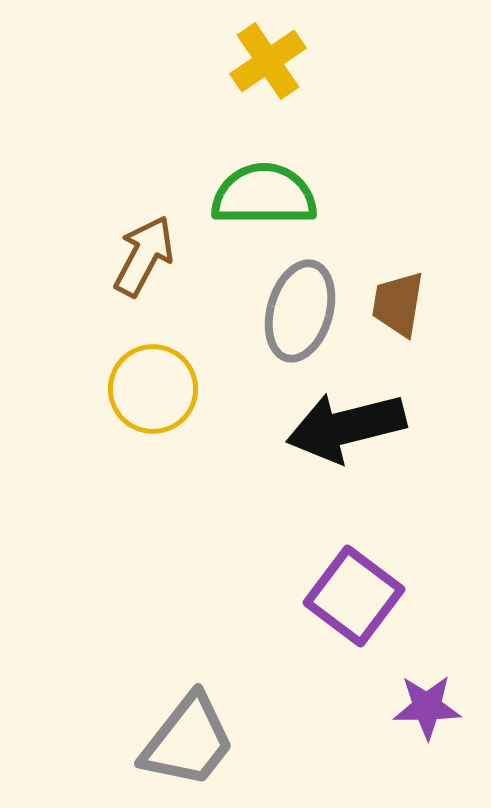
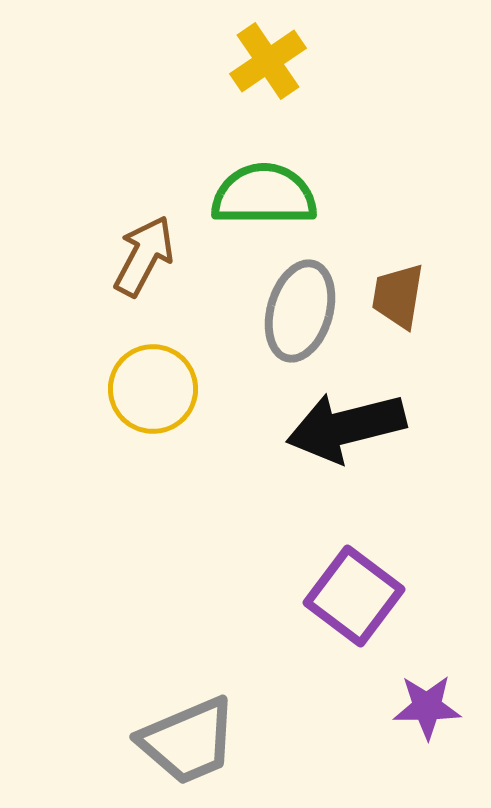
brown trapezoid: moved 8 px up
gray trapezoid: rotated 29 degrees clockwise
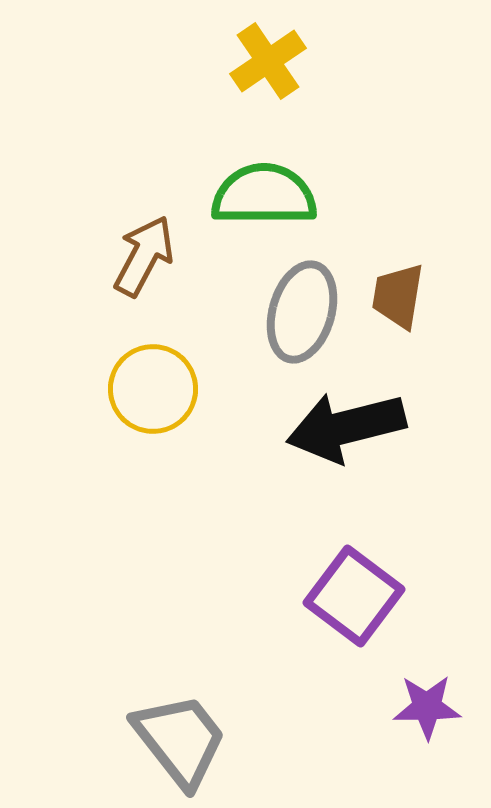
gray ellipse: moved 2 px right, 1 px down
gray trapezoid: moved 8 px left, 1 px up; rotated 105 degrees counterclockwise
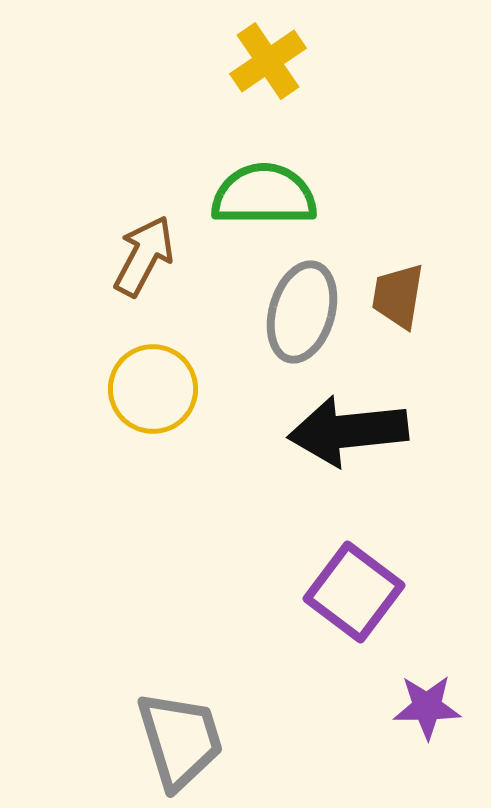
black arrow: moved 2 px right, 4 px down; rotated 8 degrees clockwise
purple square: moved 4 px up
gray trapezoid: rotated 21 degrees clockwise
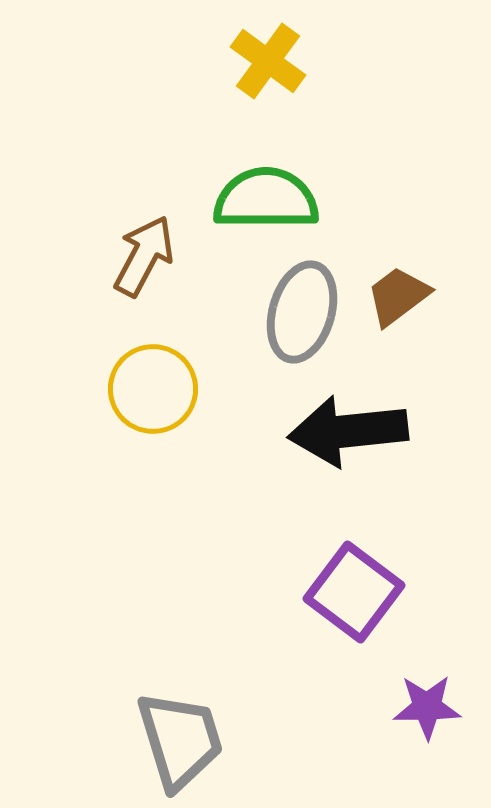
yellow cross: rotated 20 degrees counterclockwise
green semicircle: moved 2 px right, 4 px down
brown trapezoid: rotated 44 degrees clockwise
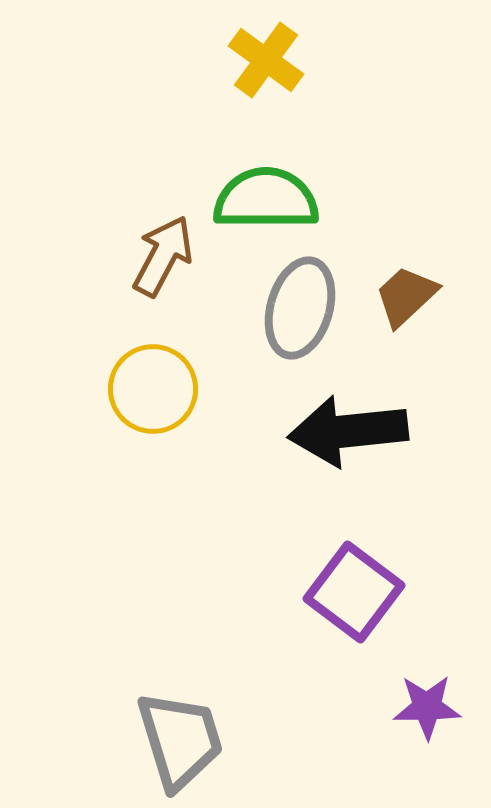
yellow cross: moved 2 px left, 1 px up
brown arrow: moved 19 px right
brown trapezoid: moved 8 px right; rotated 6 degrees counterclockwise
gray ellipse: moved 2 px left, 4 px up
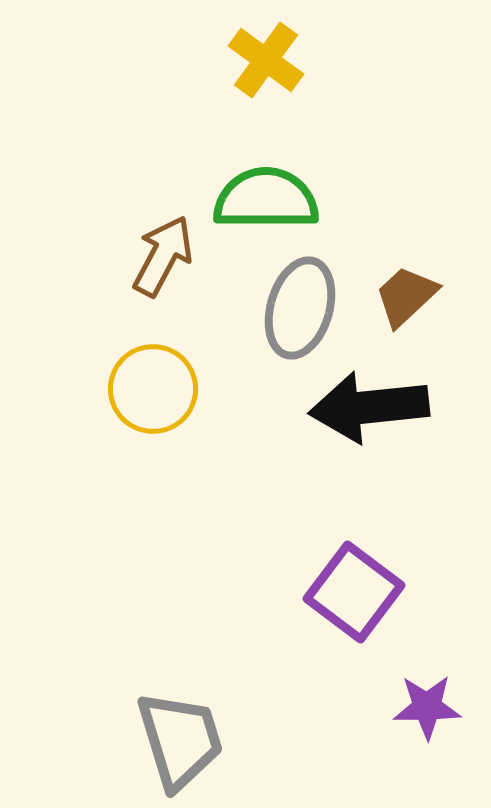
black arrow: moved 21 px right, 24 px up
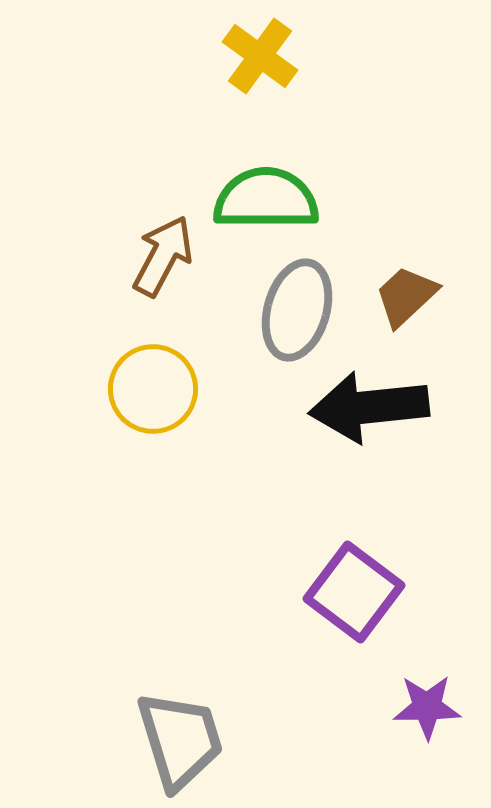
yellow cross: moved 6 px left, 4 px up
gray ellipse: moved 3 px left, 2 px down
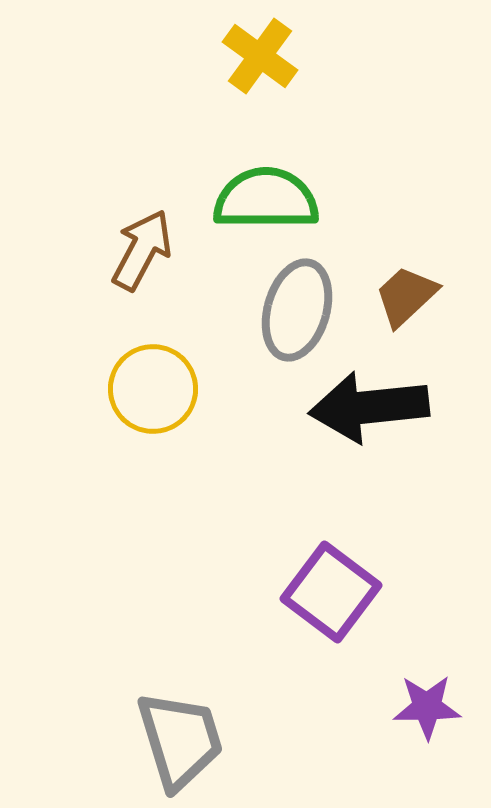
brown arrow: moved 21 px left, 6 px up
purple square: moved 23 px left
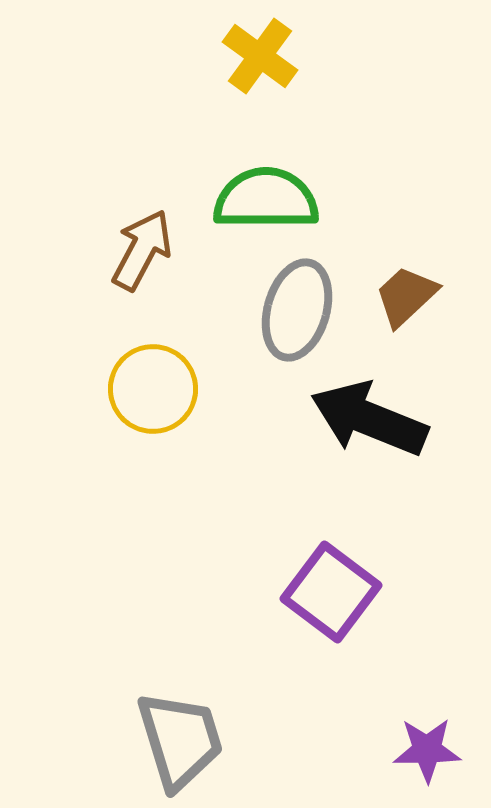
black arrow: moved 12 px down; rotated 28 degrees clockwise
purple star: moved 43 px down
